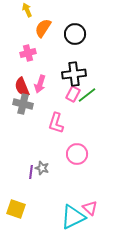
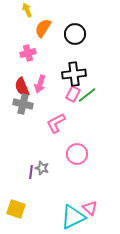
pink L-shape: rotated 45 degrees clockwise
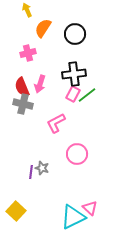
yellow square: moved 2 px down; rotated 24 degrees clockwise
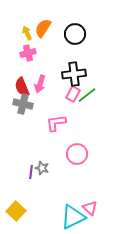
yellow arrow: moved 23 px down
pink L-shape: rotated 20 degrees clockwise
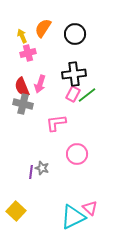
yellow arrow: moved 5 px left, 3 px down
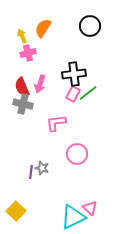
black circle: moved 15 px right, 8 px up
green line: moved 1 px right, 2 px up
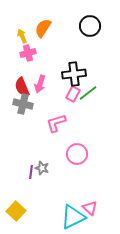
pink L-shape: rotated 10 degrees counterclockwise
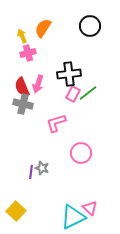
black cross: moved 5 px left
pink arrow: moved 2 px left
pink circle: moved 4 px right, 1 px up
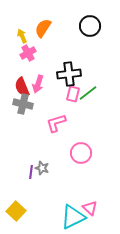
pink cross: rotated 14 degrees counterclockwise
pink rectangle: rotated 14 degrees counterclockwise
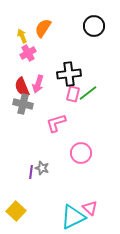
black circle: moved 4 px right
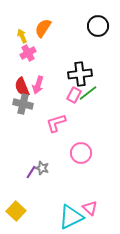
black circle: moved 4 px right
black cross: moved 11 px right
pink arrow: moved 1 px down
pink rectangle: moved 1 px right, 1 px down; rotated 14 degrees clockwise
purple line: rotated 24 degrees clockwise
cyan triangle: moved 2 px left
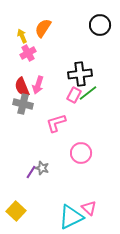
black circle: moved 2 px right, 1 px up
pink triangle: moved 1 px left
